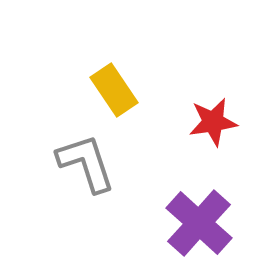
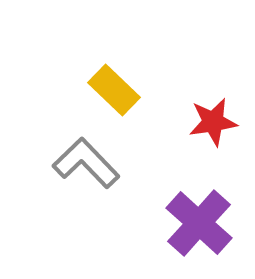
yellow rectangle: rotated 12 degrees counterclockwise
gray L-shape: rotated 26 degrees counterclockwise
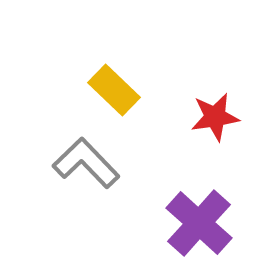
red star: moved 2 px right, 5 px up
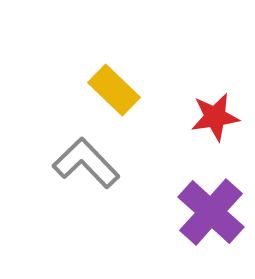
purple cross: moved 12 px right, 11 px up
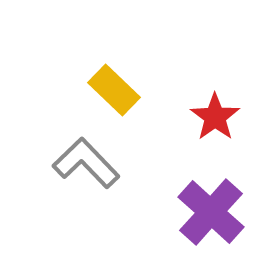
red star: rotated 27 degrees counterclockwise
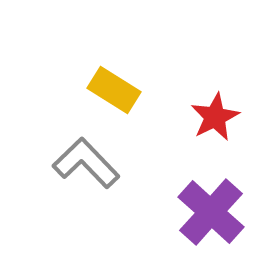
yellow rectangle: rotated 12 degrees counterclockwise
red star: rotated 9 degrees clockwise
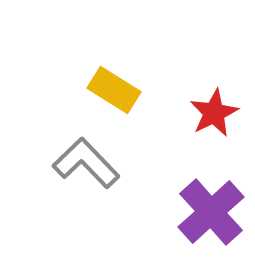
red star: moved 1 px left, 4 px up
purple cross: rotated 6 degrees clockwise
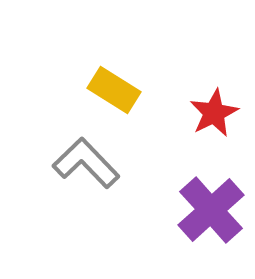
purple cross: moved 2 px up
